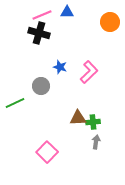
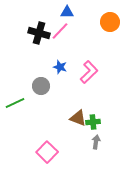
pink line: moved 18 px right, 16 px down; rotated 24 degrees counterclockwise
brown triangle: rotated 24 degrees clockwise
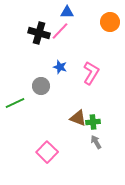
pink L-shape: moved 2 px right, 1 px down; rotated 15 degrees counterclockwise
gray arrow: rotated 40 degrees counterclockwise
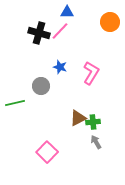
green line: rotated 12 degrees clockwise
brown triangle: rotated 48 degrees counterclockwise
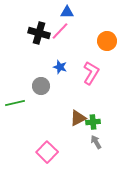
orange circle: moved 3 px left, 19 px down
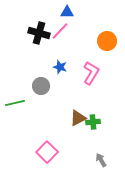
gray arrow: moved 5 px right, 18 px down
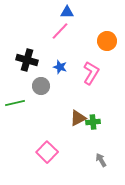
black cross: moved 12 px left, 27 px down
